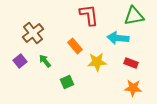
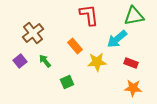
cyan arrow: moved 1 px left, 1 px down; rotated 45 degrees counterclockwise
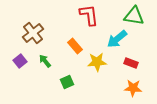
green triangle: rotated 20 degrees clockwise
